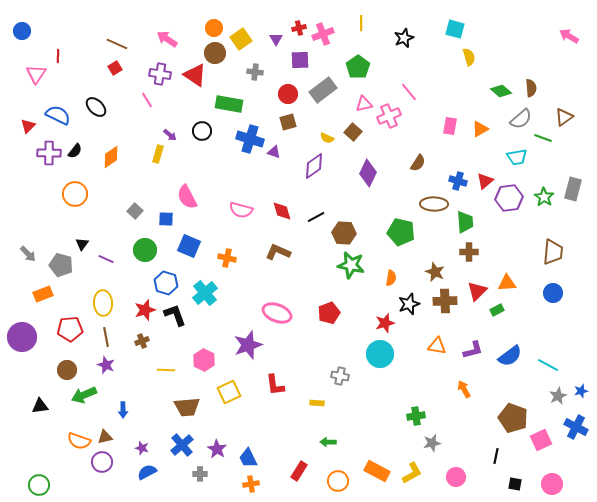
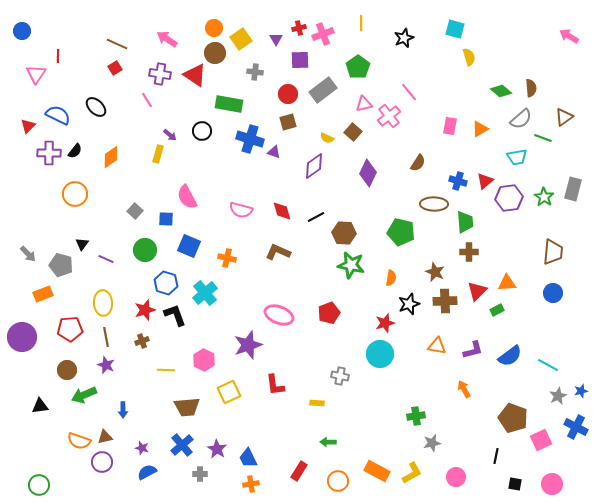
pink cross at (389, 116): rotated 15 degrees counterclockwise
pink ellipse at (277, 313): moved 2 px right, 2 px down
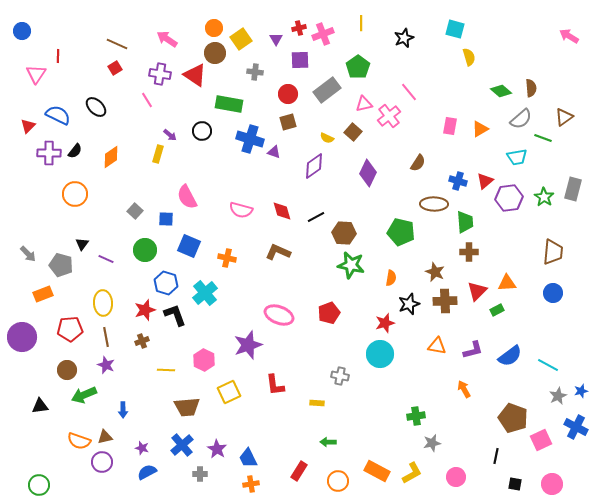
gray rectangle at (323, 90): moved 4 px right
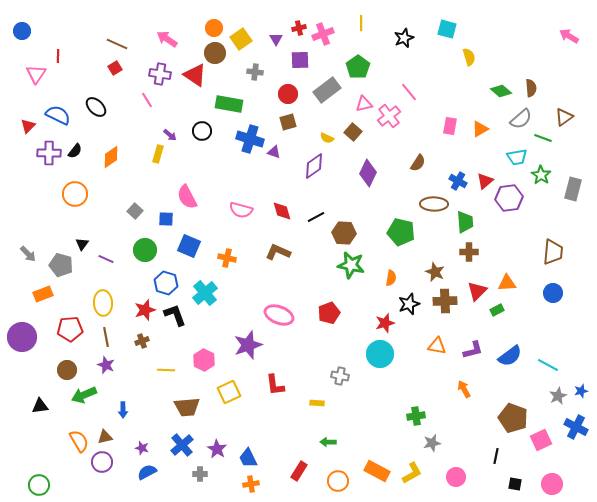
cyan square at (455, 29): moved 8 px left
blue cross at (458, 181): rotated 12 degrees clockwise
green star at (544, 197): moved 3 px left, 22 px up
orange semicircle at (79, 441): rotated 140 degrees counterclockwise
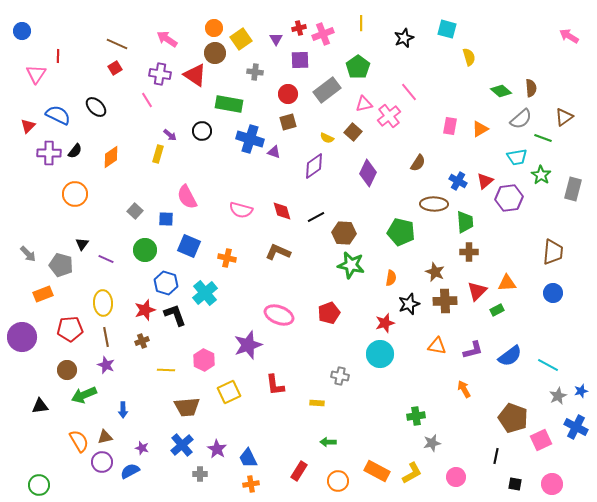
blue semicircle at (147, 472): moved 17 px left, 1 px up
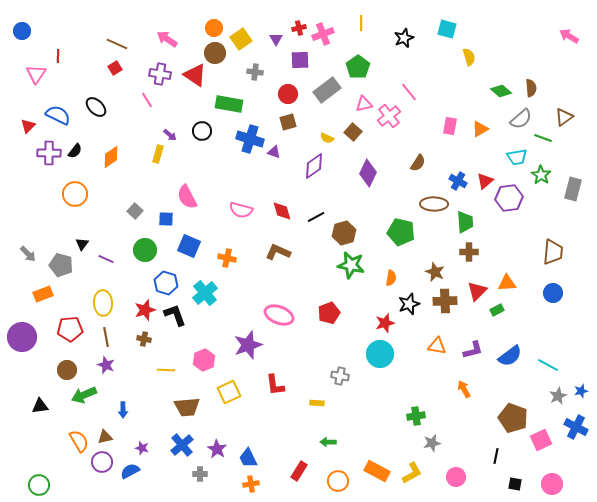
brown hexagon at (344, 233): rotated 20 degrees counterclockwise
brown cross at (142, 341): moved 2 px right, 2 px up; rotated 32 degrees clockwise
pink hexagon at (204, 360): rotated 10 degrees clockwise
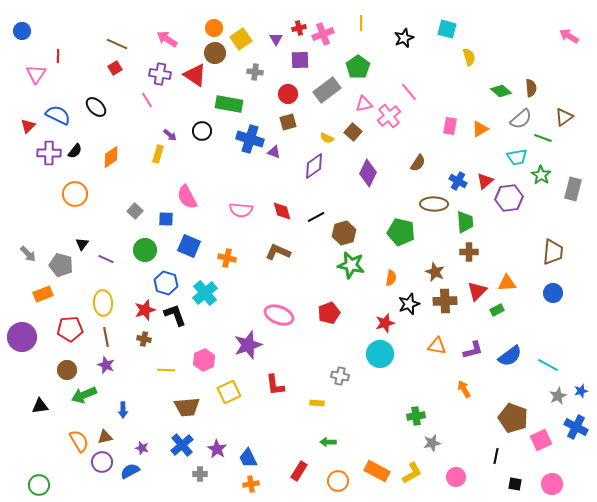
pink semicircle at (241, 210): rotated 10 degrees counterclockwise
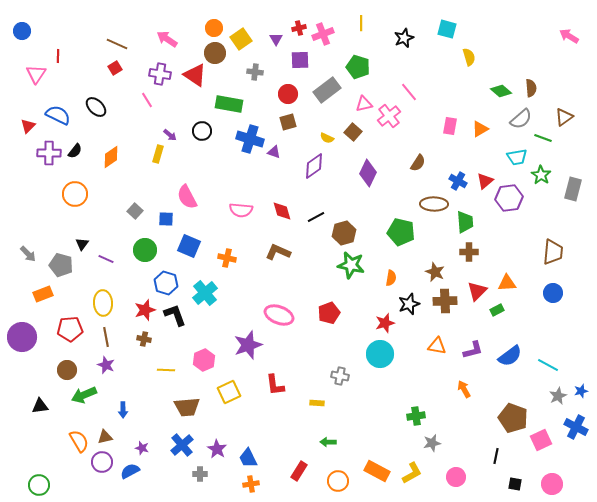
green pentagon at (358, 67): rotated 20 degrees counterclockwise
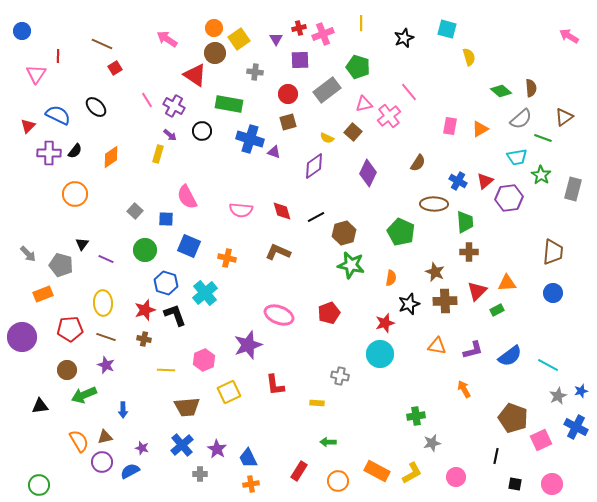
yellow square at (241, 39): moved 2 px left
brown line at (117, 44): moved 15 px left
purple cross at (160, 74): moved 14 px right, 32 px down; rotated 20 degrees clockwise
green pentagon at (401, 232): rotated 12 degrees clockwise
brown line at (106, 337): rotated 60 degrees counterclockwise
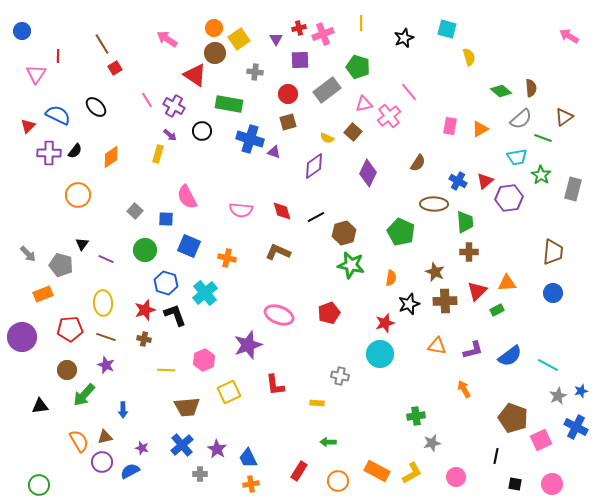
brown line at (102, 44): rotated 35 degrees clockwise
orange circle at (75, 194): moved 3 px right, 1 px down
green arrow at (84, 395): rotated 25 degrees counterclockwise
